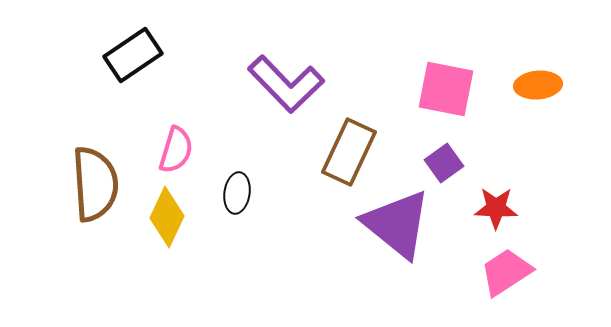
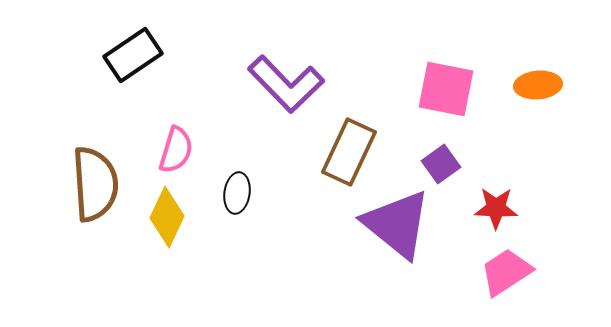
purple square: moved 3 px left, 1 px down
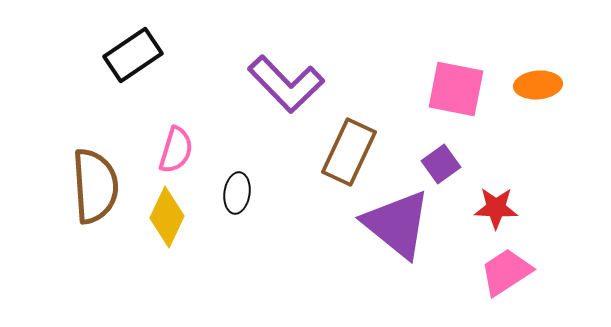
pink square: moved 10 px right
brown semicircle: moved 2 px down
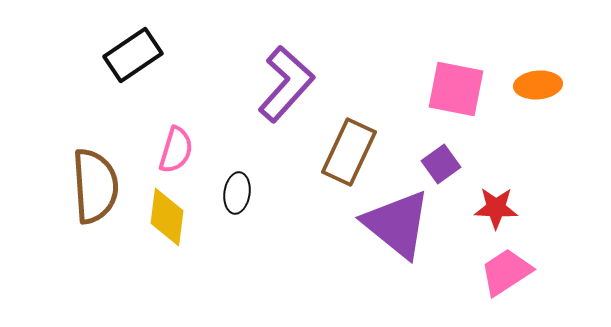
purple L-shape: rotated 94 degrees counterclockwise
yellow diamond: rotated 18 degrees counterclockwise
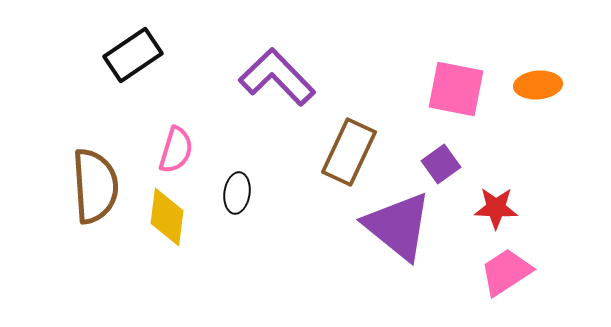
purple L-shape: moved 9 px left, 7 px up; rotated 86 degrees counterclockwise
purple triangle: moved 1 px right, 2 px down
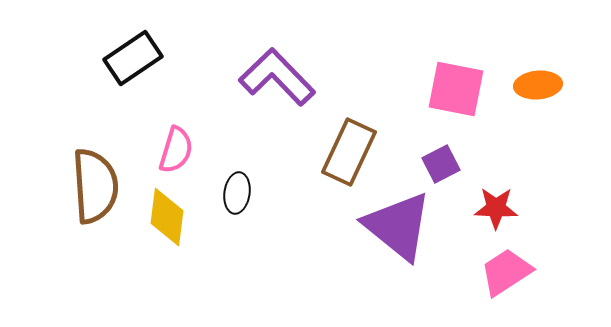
black rectangle: moved 3 px down
purple square: rotated 9 degrees clockwise
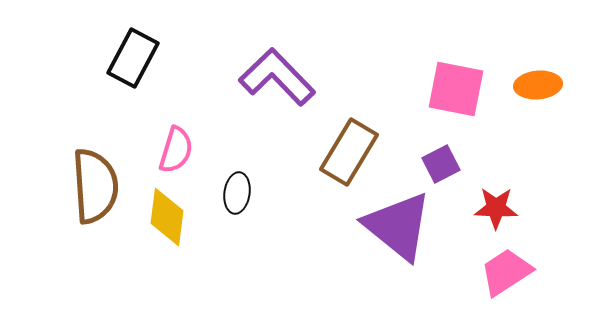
black rectangle: rotated 28 degrees counterclockwise
brown rectangle: rotated 6 degrees clockwise
